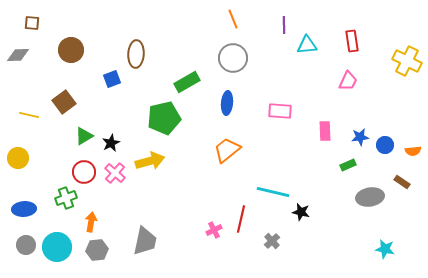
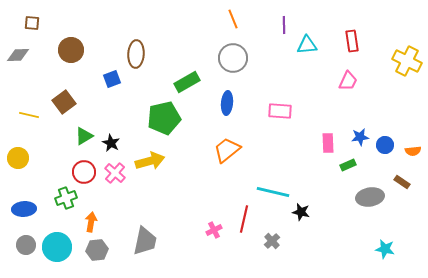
pink rectangle at (325, 131): moved 3 px right, 12 px down
black star at (111, 143): rotated 18 degrees counterclockwise
red line at (241, 219): moved 3 px right
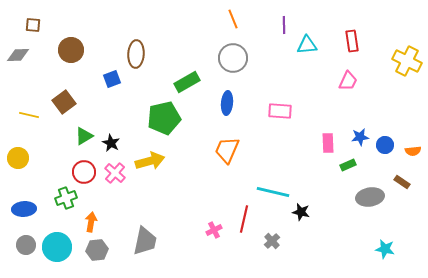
brown square at (32, 23): moved 1 px right, 2 px down
orange trapezoid at (227, 150): rotated 28 degrees counterclockwise
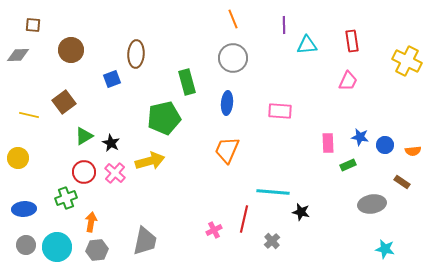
green rectangle at (187, 82): rotated 75 degrees counterclockwise
blue star at (360, 137): rotated 18 degrees clockwise
cyan line at (273, 192): rotated 8 degrees counterclockwise
gray ellipse at (370, 197): moved 2 px right, 7 px down
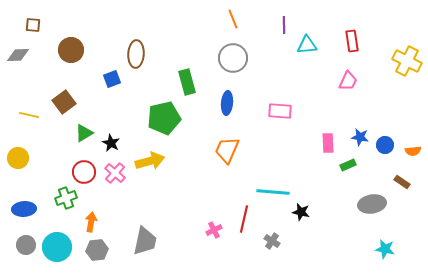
green triangle at (84, 136): moved 3 px up
gray cross at (272, 241): rotated 14 degrees counterclockwise
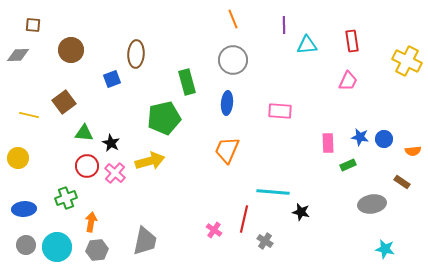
gray circle at (233, 58): moved 2 px down
green triangle at (84, 133): rotated 36 degrees clockwise
blue circle at (385, 145): moved 1 px left, 6 px up
red circle at (84, 172): moved 3 px right, 6 px up
pink cross at (214, 230): rotated 28 degrees counterclockwise
gray cross at (272, 241): moved 7 px left
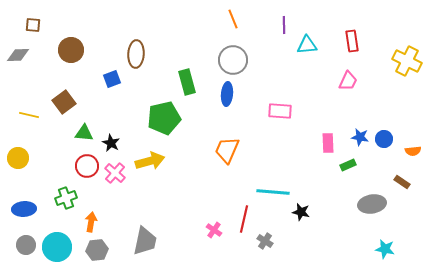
blue ellipse at (227, 103): moved 9 px up
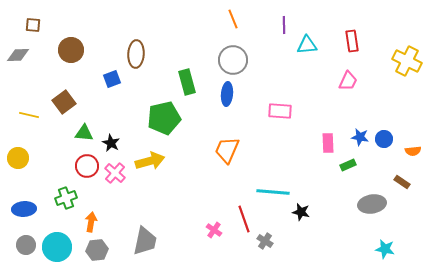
red line at (244, 219): rotated 32 degrees counterclockwise
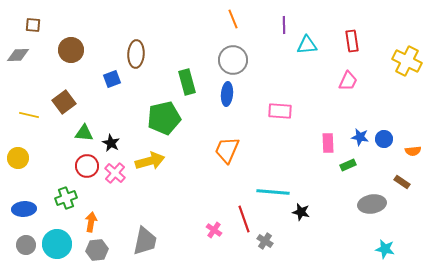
cyan circle at (57, 247): moved 3 px up
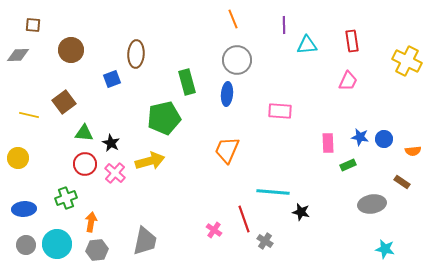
gray circle at (233, 60): moved 4 px right
red circle at (87, 166): moved 2 px left, 2 px up
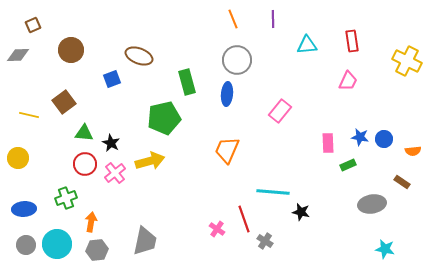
brown square at (33, 25): rotated 28 degrees counterclockwise
purple line at (284, 25): moved 11 px left, 6 px up
brown ellipse at (136, 54): moved 3 px right, 2 px down; rotated 72 degrees counterclockwise
pink rectangle at (280, 111): rotated 55 degrees counterclockwise
pink cross at (115, 173): rotated 10 degrees clockwise
pink cross at (214, 230): moved 3 px right, 1 px up
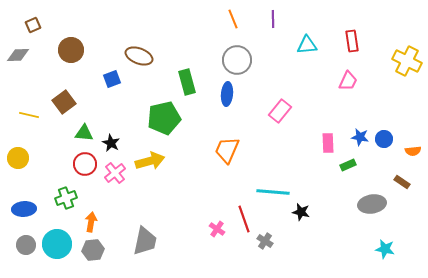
gray hexagon at (97, 250): moved 4 px left
